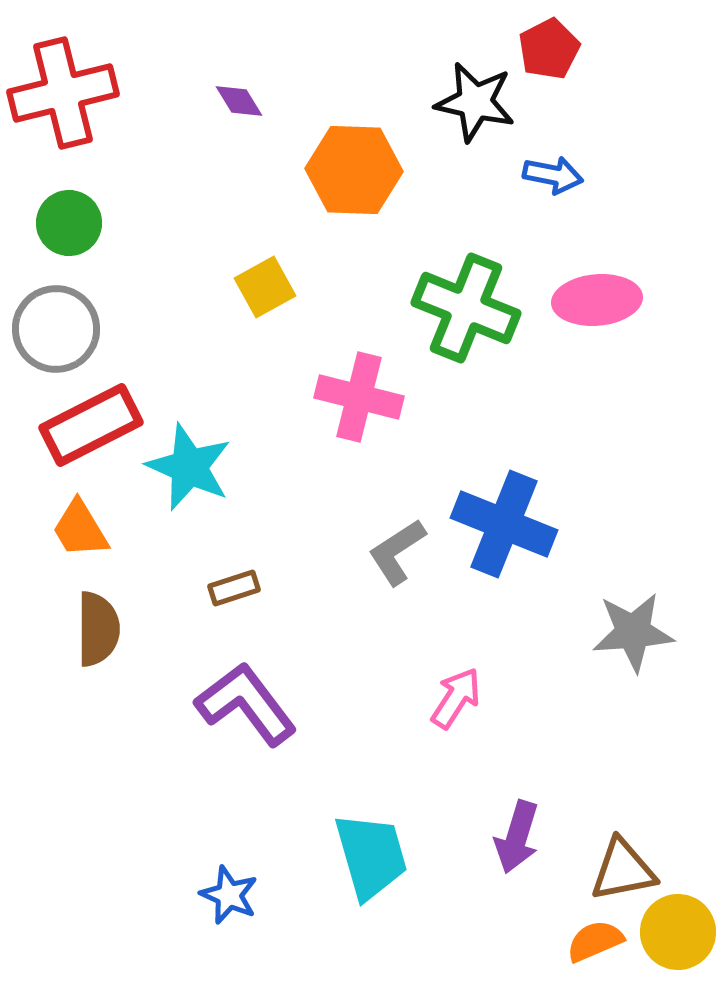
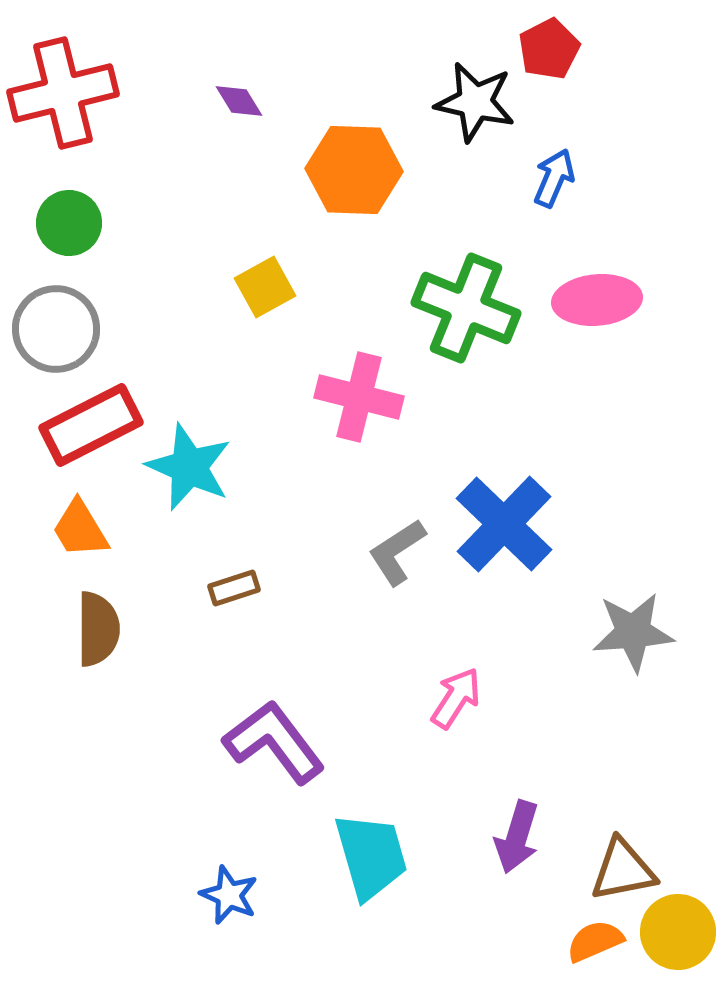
blue arrow: moved 1 px right, 3 px down; rotated 78 degrees counterclockwise
blue cross: rotated 22 degrees clockwise
purple L-shape: moved 28 px right, 38 px down
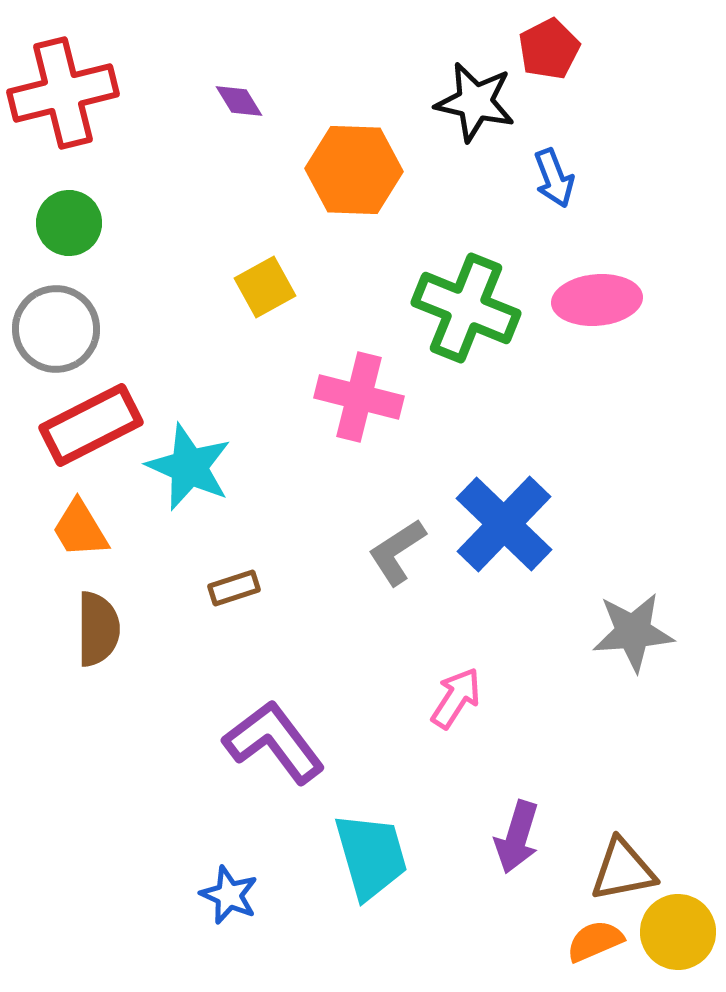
blue arrow: rotated 136 degrees clockwise
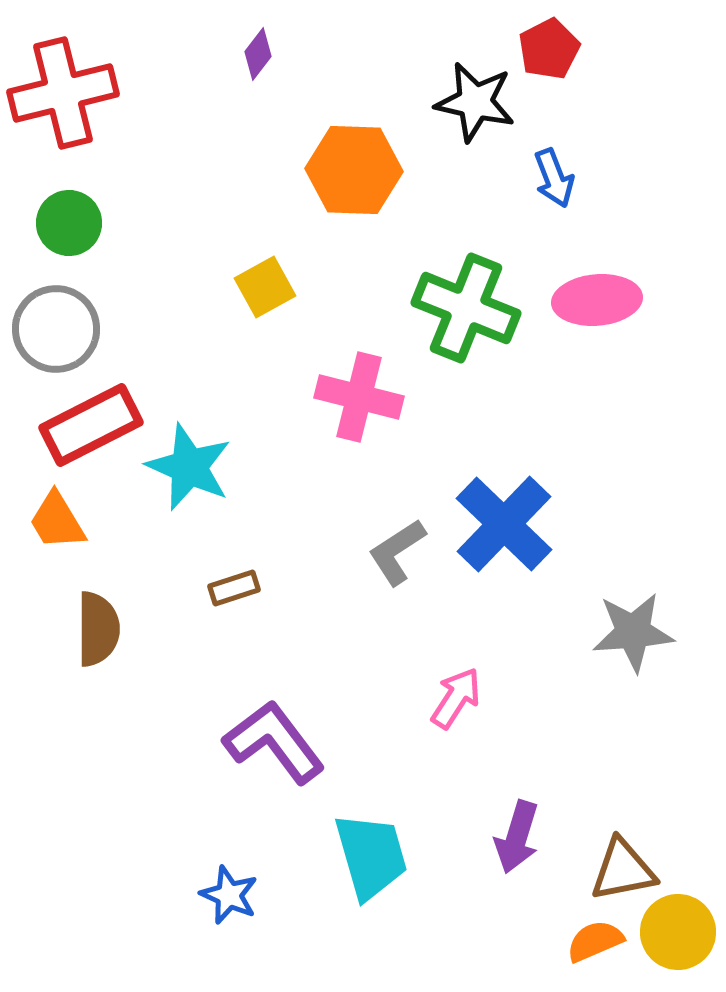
purple diamond: moved 19 px right, 47 px up; rotated 69 degrees clockwise
orange trapezoid: moved 23 px left, 8 px up
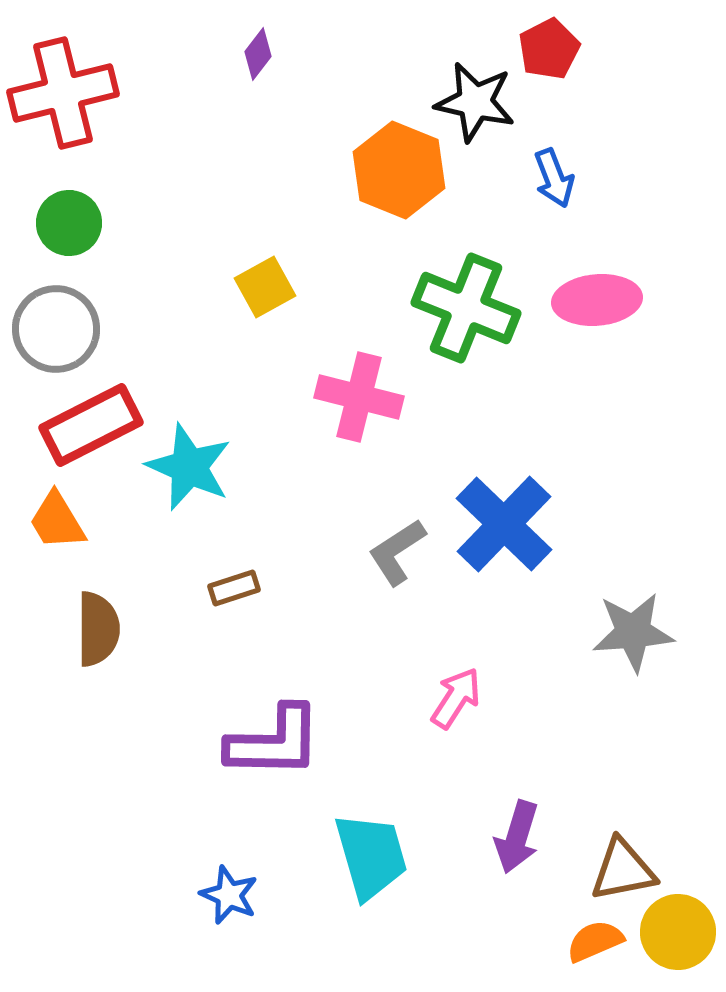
orange hexagon: moved 45 px right; rotated 20 degrees clockwise
purple L-shape: rotated 128 degrees clockwise
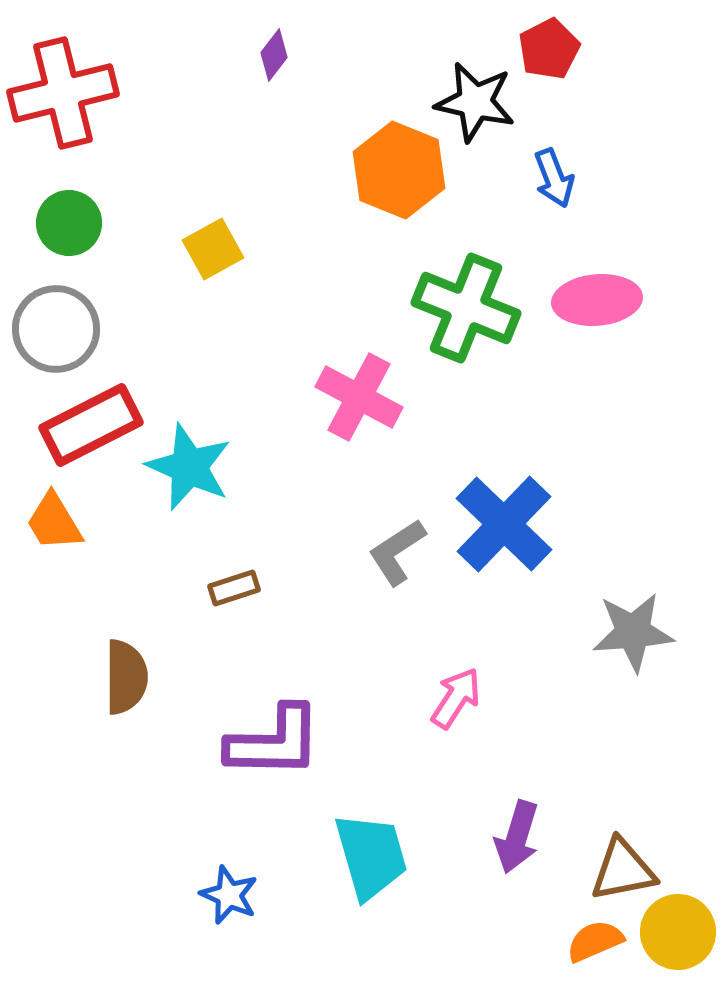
purple diamond: moved 16 px right, 1 px down
yellow square: moved 52 px left, 38 px up
pink cross: rotated 14 degrees clockwise
orange trapezoid: moved 3 px left, 1 px down
brown semicircle: moved 28 px right, 48 px down
